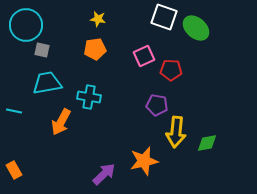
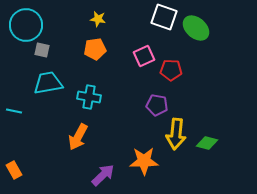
cyan trapezoid: moved 1 px right
orange arrow: moved 17 px right, 15 px down
yellow arrow: moved 2 px down
green diamond: rotated 25 degrees clockwise
orange star: rotated 12 degrees clockwise
purple arrow: moved 1 px left, 1 px down
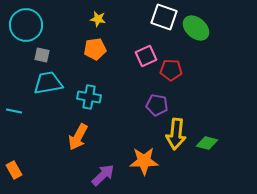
gray square: moved 5 px down
pink square: moved 2 px right
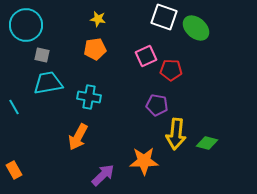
cyan line: moved 4 px up; rotated 49 degrees clockwise
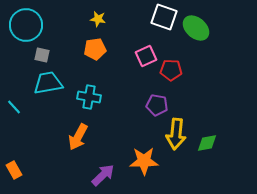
cyan line: rotated 14 degrees counterclockwise
green diamond: rotated 25 degrees counterclockwise
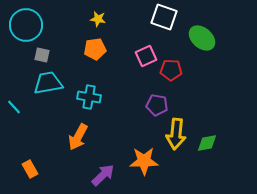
green ellipse: moved 6 px right, 10 px down
orange rectangle: moved 16 px right, 1 px up
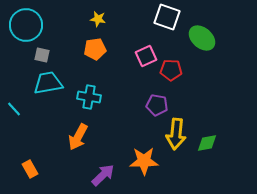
white square: moved 3 px right
cyan line: moved 2 px down
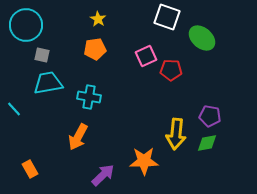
yellow star: rotated 21 degrees clockwise
purple pentagon: moved 53 px right, 11 px down
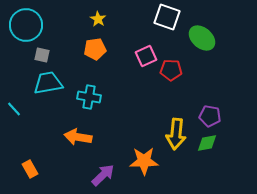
orange arrow: rotated 72 degrees clockwise
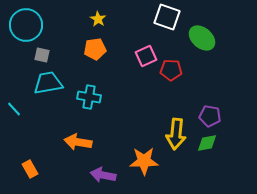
orange arrow: moved 5 px down
purple arrow: rotated 125 degrees counterclockwise
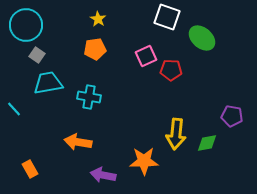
gray square: moved 5 px left; rotated 21 degrees clockwise
purple pentagon: moved 22 px right
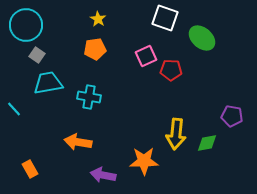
white square: moved 2 px left, 1 px down
